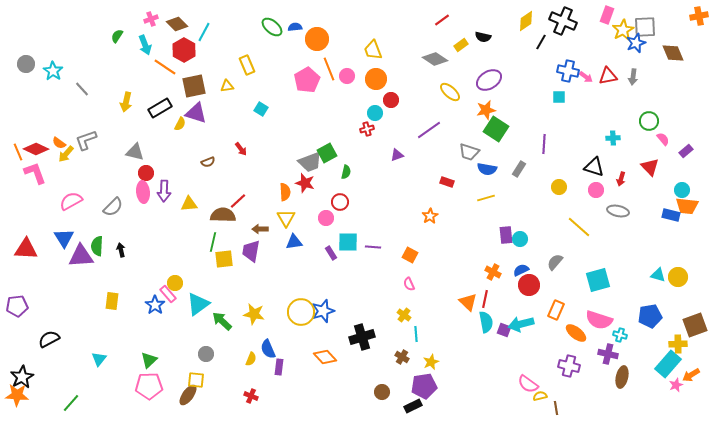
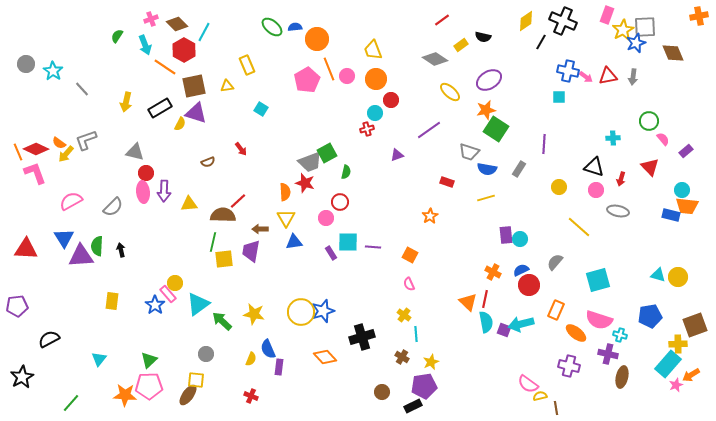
orange star at (17, 395): moved 108 px right
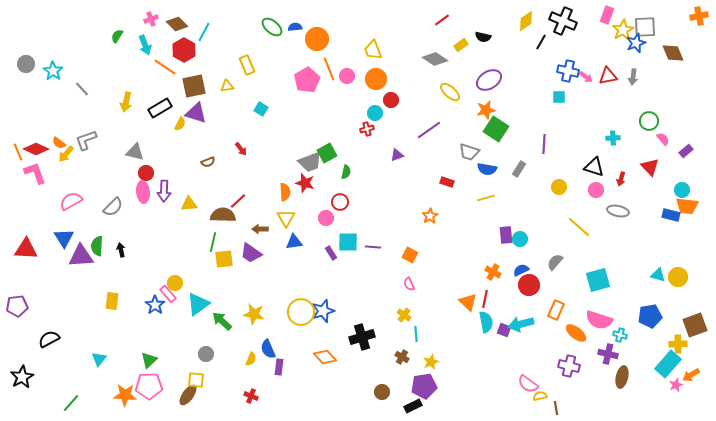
purple trapezoid at (251, 251): moved 2 px down; rotated 65 degrees counterclockwise
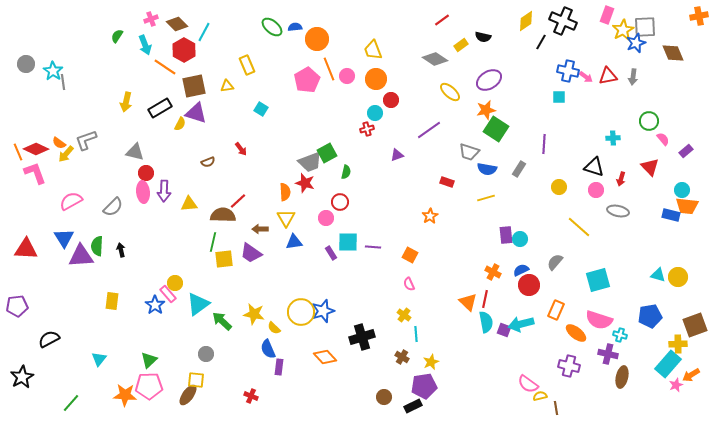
gray line at (82, 89): moved 19 px left, 7 px up; rotated 35 degrees clockwise
yellow semicircle at (251, 359): moved 23 px right, 31 px up; rotated 112 degrees clockwise
brown circle at (382, 392): moved 2 px right, 5 px down
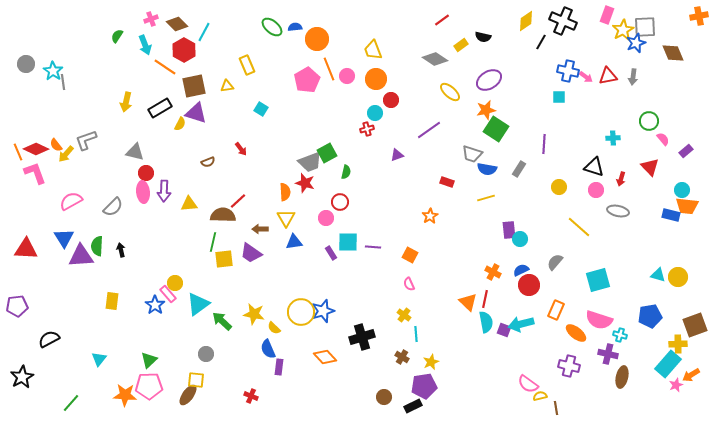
orange semicircle at (59, 143): moved 3 px left, 2 px down; rotated 16 degrees clockwise
gray trapezoid at (469, 152): moved 3 px right, 2 px down
purple rectangle at (506, 235): moved 3 px right, 5 px up
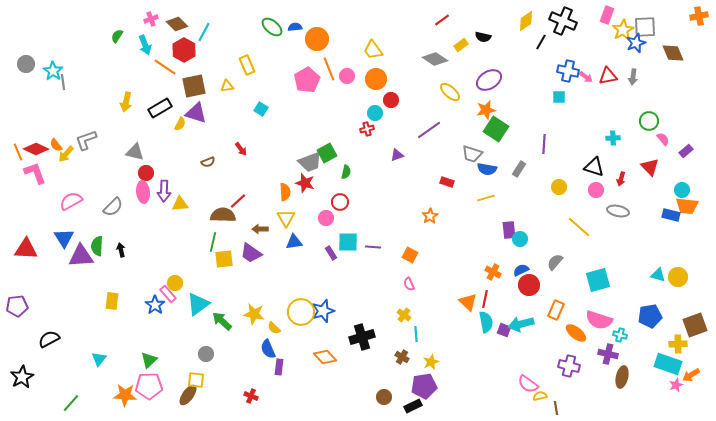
yellow trapezoid at (373, 50): rotated 15 degrees counterclockwise
yellow triangle at (189, 204): moved 9 px left
cyan rectangle at (668, 364): rotated 68 degrees clockwise
